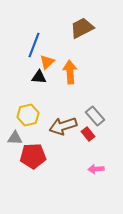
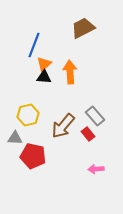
brown trapezoid: moved 1 px right
orange triangle: moved 3 px left, 2 px down
black triangle: moved 5 px right
brown arrow: rotated 32 degrees counterclockwise
red pentagon: rotated 15 degrees clockwise
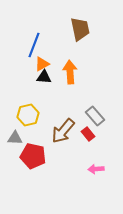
brown trapezoid: moved 3 px left, 1 px down; rotated 105 degrees clockwise
orange triangle: moved 2 px left; rotated 14 degrees clockwise
brown arrow: moved 5 px down
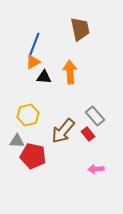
orange triangle: moved 9 px left, 2 px up
gray triangle: moved 2 px right, 3 px down
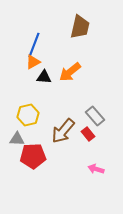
brown trapezoid: moved 2 px up; rotated 25 degrees clockwise
orange arrow: rotated 125 degrees counterclockwise
gray triangle: moved 2 px up
red pentagon: rotated 15 degrees counterclockwise
pink arrow: rotated 21 degrees clockwise
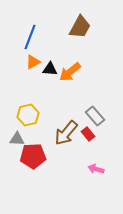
brown trapezoid: rotated 15 degrees clockwise
blue line: moved 4 px left, 8 px up
black triangle: moved 6 px right, 8 px up
brown arrow: moved 3 px right, 2 px down
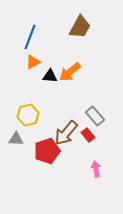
black triangle: moved 7 px down
red rectangle: moved 1 px down
gray triangle: moved 1 px left
red pentagon: moved 14 px right, 5 px up; rotated 15 degrees counterclockwise
pink arrow: rotated 63 degrees clockwise
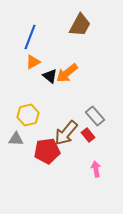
brown trapezoid: moved 2 px up
orange arrow: moved 3 px left, 1 px down
black triangle: rotated 35 degrees clockwise
red pentagon: rotated 10 degrees clockwise
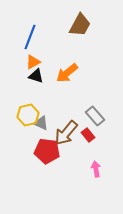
black triangle: moved 14 px left; rotated 21 degrees counterclockwise
gray triangle: moved 25 px right, 16 px up; rotated 21 degrees clockwise
red pentagon: rotated 15 degrees clockwise
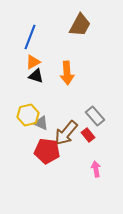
orange arrow: rotated 55 degrees counterclockwise
